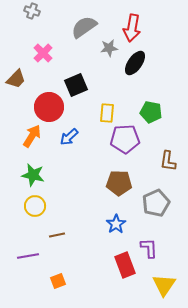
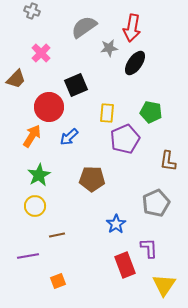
pink cross: moved 2 px left
purple pentagon: rotated 20 degrees counterclockwise
green star: moved 6 px right; rotated 30 degrees clockwise
brown pentagon: moved 27 px left, 4 px up
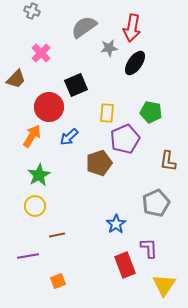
brown pentagon: moved 7 px right, 16 px up; rotated 20 degrees counterclockwise
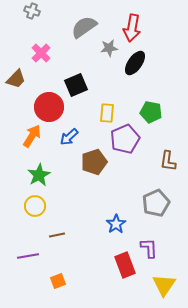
brown pentagon: moved 5 px left, 1 px up
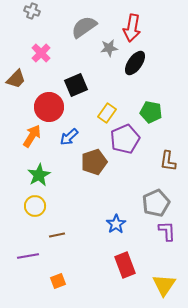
yellow rectangle: rotated 30 degrees clockwise
purple L-shape: moved 18 px right, 17 px up
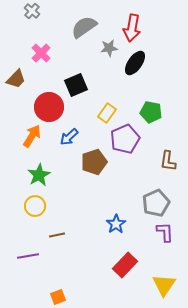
gray cross: rotated 21 degrees clockwise
purple L-shape: moved 2 px left, 1 px down
red rectangle: rotated 65 degrees clockwise
orange square: moved 16 px down
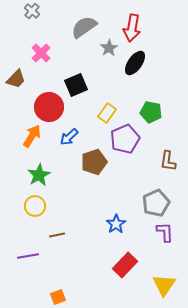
gray star: rotated 24 degrees counterclockwise
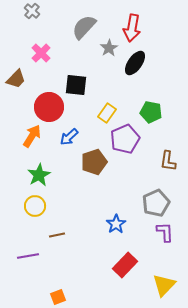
gray semicircle: rotated 12 degrees counterclockwise
black square: rotated 30 degrees clockwise
yellow triangle: rotated 10 degrees clockwise
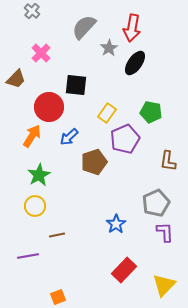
red rectangle: moved 1 px left, 5 px down
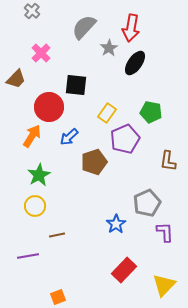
red arrow: moved 1 px left
gray pentagon: moved 9 px left
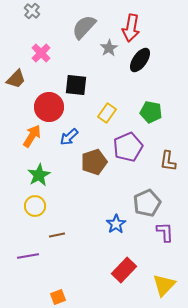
black ellipse: moved 5 px right, 3 px up
purple pentagon: moved 3 px right, 8 px down
